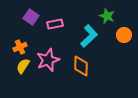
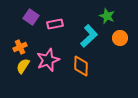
orange circle: moved 4 px left, 3 px down
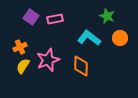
pink rectangle: moved 5 px up
cyan L-shape: moved 2 px down; rotated 100 degrees counterclockwise
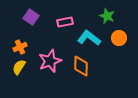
pink rectangle: moved 10 px right, 3 px down
orange circle: moved 1 px left
pink star: moved 2 px right, 1 px down
yellow semicircle: moved 4 px left, 1 px down
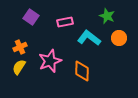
orange diamond: moved 1 px right, 5 px down
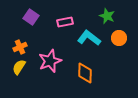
orange diamond: moved 3 px right, 2 px down
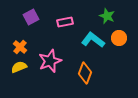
purple square: rotated 28 degrees clockwise
cyan L-shape: moved 4 px right, 2 px down
orange cross: rotated 24 degrees counterclockwise
yellow semicircle: rotated 35 degrees clockwise
orange diamond: rotated 20 degrees clockwise
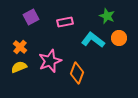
orange diamond: moved 8 px left
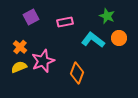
pink star: moved 7 px left
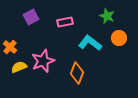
cyan L-shape: moved 3 px left, 3 px down
orange cross: moved 10 px left
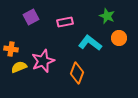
orange cross: moved 1 px right, 2 px down; rotated 32 degrees counterclockwise
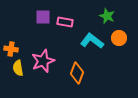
purple square: moved 12 px right; rotated 28 degrees clockwise
pink rectangle: rotated 21 degrees clockwise
cyan L-shape: moved 2 px right, 2 px up
yellow semicircle: moved 1 px left, 1 px down; rotated 77 degrees counterclockwise
